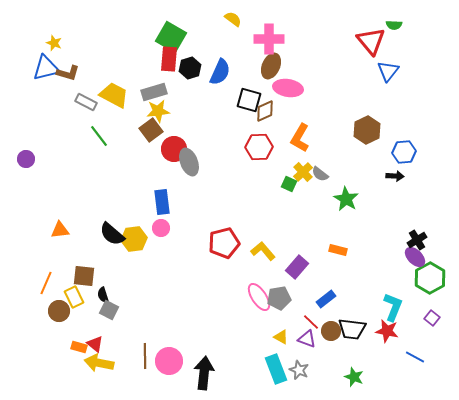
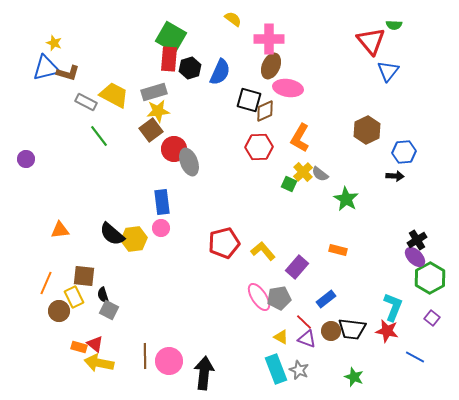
red line at (311, 322): moved 7 px left
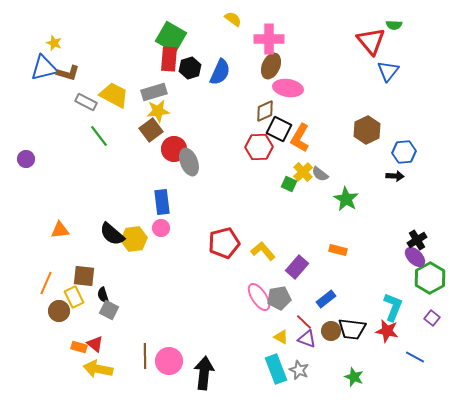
blue triangle at (46, 68): moved 2 px left
black square at (249, 100): moved 30 px right, 29 px down; rotated 10 degrees clockwise
yellow arrow at (99, 363): moved 1 px left, 6 px down
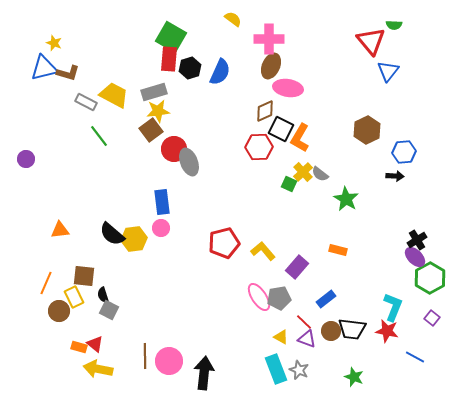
black square at (279, 129): moved 2 px right
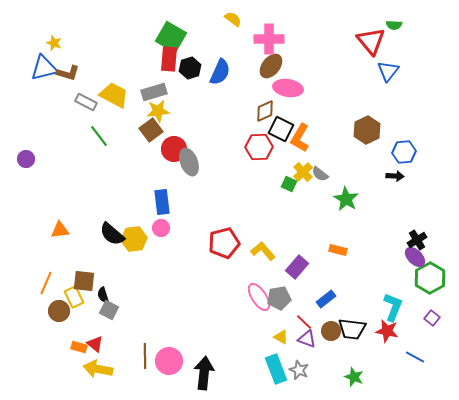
brown ellipse at (271, 66): rotated 15 degrees clockwise
brown square at (84, 276): moved 5 px down
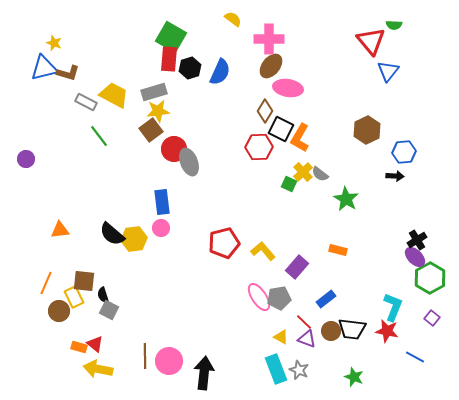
brown diamond at (265, 111): rotated 35 degrees counterclockwise
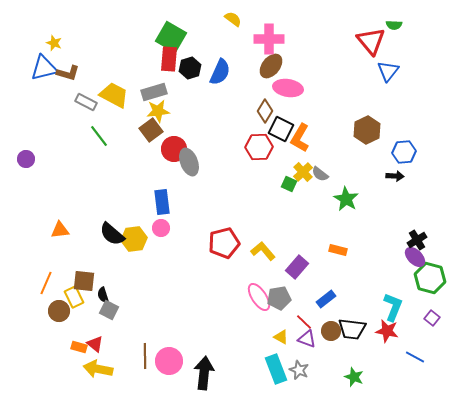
green hexagon at (430, 278): rotated 16 degrees counterclockwise
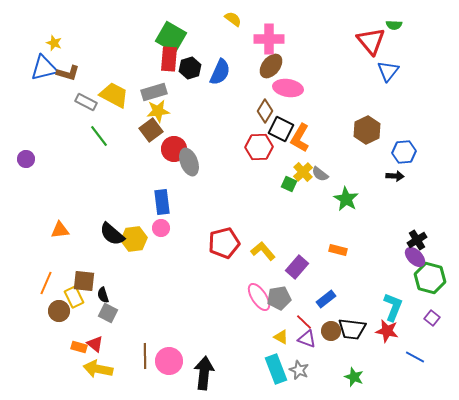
gray square at (109, 310): moved 1 px left, 3 px down
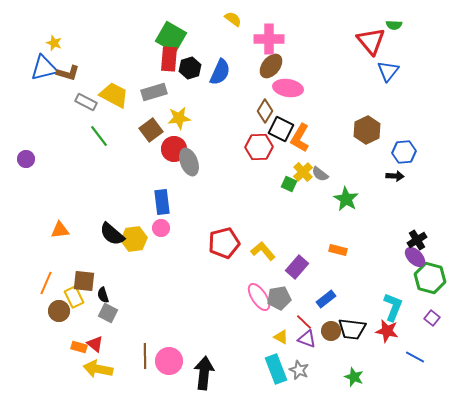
yellow star at (158, 111): moved 21 px right, 7 px down
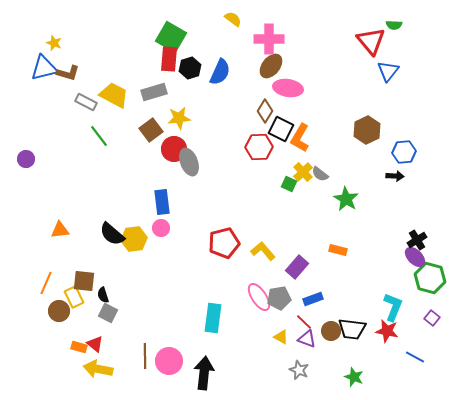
blue rectangle at (326, 299): moved 13 px left; rotated 18 degrees clockwise
cyan rectangle at (276, 369): moved 63 px left, 51 px up; rotated 28 degrees clockwise
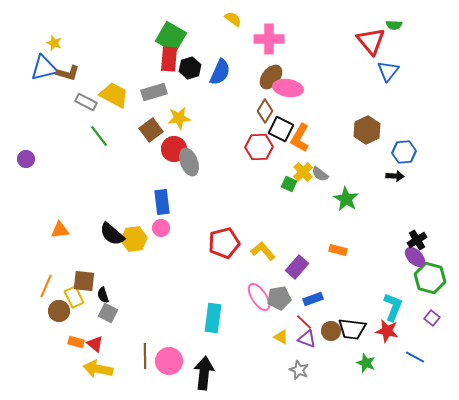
brown ellipse at (271, 66): moved 11 px down
orange line at (46, 283): moved 3 px down
orange rectangle at (79, 347): moved 3 px left, 5 px up
green star at (354, 377): moved 12 px right, 14 px up
